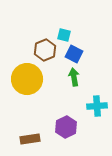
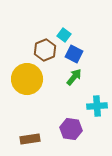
cyan square: rotated 24 degrees clockwise
green arrow: rotated 48 degrees clockwise
purple hexagon: moved 5 px right, 2 px down; rotated 25 degrees counterclockwise
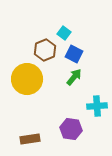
cyan square: moved 2 px up
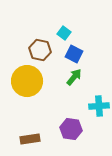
brown hexagon: moved 5 px left; rotated 25 degrees counterclockwise
yellow circle: moved 2 px down
cyan cross: moved 2 px right
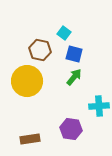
blue square: rotated 12 degrees counterclockwise
